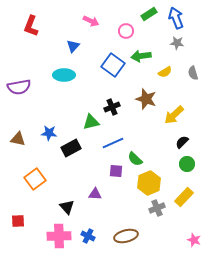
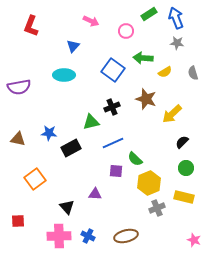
green arrow: moved 2 px right, 2 px down; rotated 12 degrees clockwise
blue square: moved 5 px down
yellow arrow: moved 2 px left, 1 px up
green circle: moved 1 px left, 4 px down
yellow rectangle: rotated 60 degrees clockwise
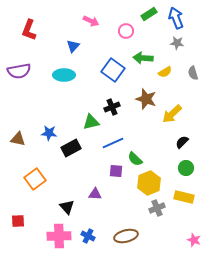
red L-shape: moved 2 px left, 4 px down
purple semicircle: moved 16 px up
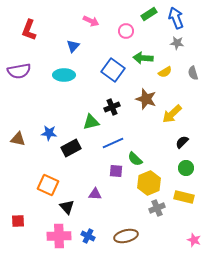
orange square: moved 13 px right, 6 px down; rotated 30 degrees counterclockwise
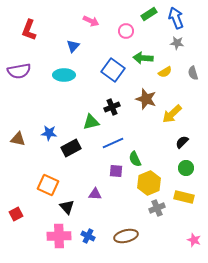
green semicircle: rotated 21 degrees clockwise
red square: moved 2 px left, 7 px up; rotated 24 degrees counterclockwise
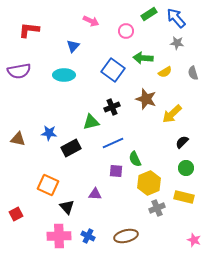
blue arrow: rotated 20 degrees counterclockwise
red L-shape: rotated 75 degrees clockwise
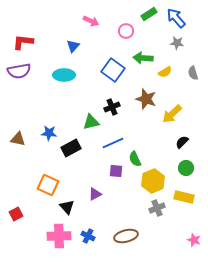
red L-shape: moved 6 px left, 12 px down
yellow hexagon: moved 4 px right, 2 px up
purple triangle: rotated 32 degrees counterclockwise
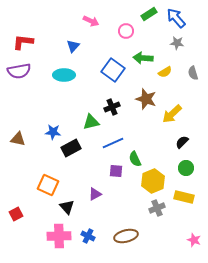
blue star: moved 4 px right, 1 px up
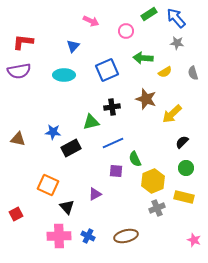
blue square: moved 6 px left; rotated 30 degrees clockwise
black cross: rotated 14 degrees clockwise
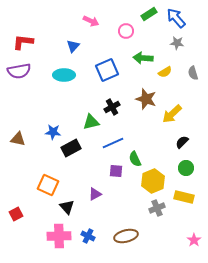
black cross: rotated 21 degrees counterclockwise
pink star: rotated 16 degrees clockwise
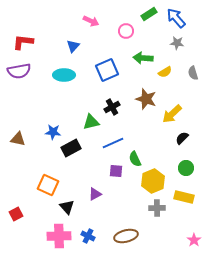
black semicircle: moved 4 px up
gray cross: rotated 21 degrees clockwise
